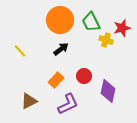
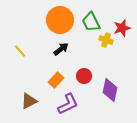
purple diamond: moved 2 px right, 1 px up
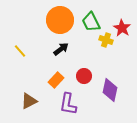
red star: rotated 24 degrees counterclockwise
purple L-shape: rotated 125 degrees clockwise
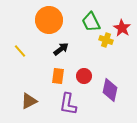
orange circle: moved 11 px left
orange rectangle: moved 2 px right, 4 px up; rotated 35 degrees counterclockwise
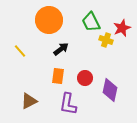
red star: rotated 18 degrees clockwise
red circle: moved 1 px right, 2 px down
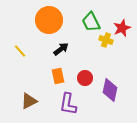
orange rectangle: rotated 21 degrees counterclockwise
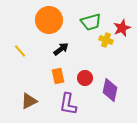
green trapezoid: rotated 80 degrees counterclockwise
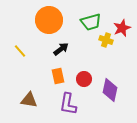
red circle: moved 1 px left, 1 px down
brown triangle: moved 1 px up; rotated 36 degrees clockwise
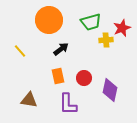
yellow cross: rotated 24 degrees counterclockwise
red circle: moved 1 px up
purple L-shape: rotated 10 degrees counterclockwise
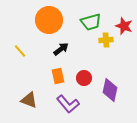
red star: moved 2 px right, 2 px up; rotated 30 degrees counterclockwise
brown triangle: rotated 12 degrees clockwise
purple L-shape: rotated 40 degrees counterclockwise
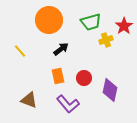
red star: rotated 18 degrees clockwise
yellow cross: rotated 16 degrees counterclockwise
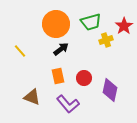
orange circle: moved 7 px right, 4 px down
brown triangle: moved 3 px right, 3 px up
